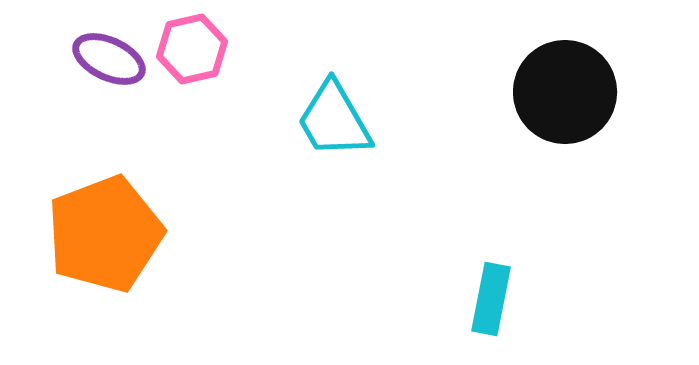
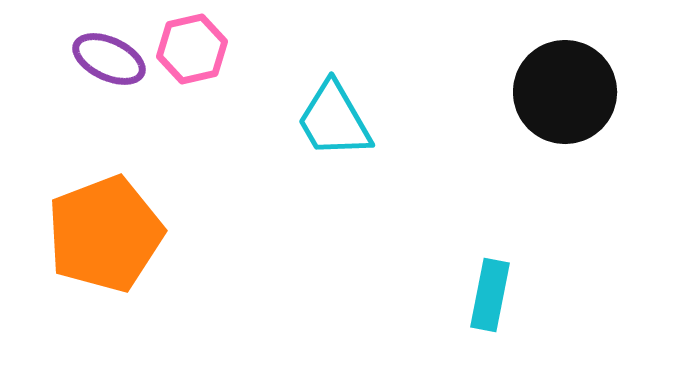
cyan rectangle: moved 1 px left, 4 px up
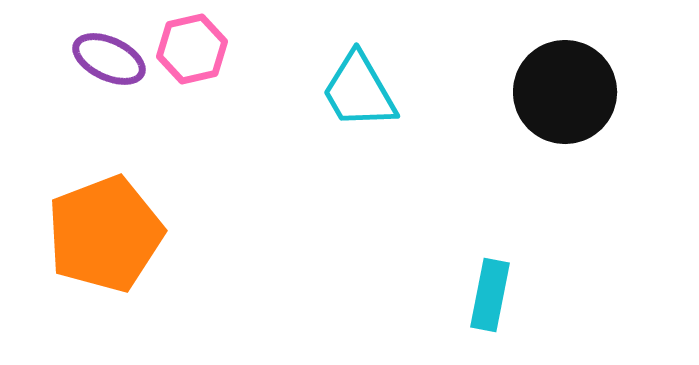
cyan trapezoid: moved 25 px right, 29 px up
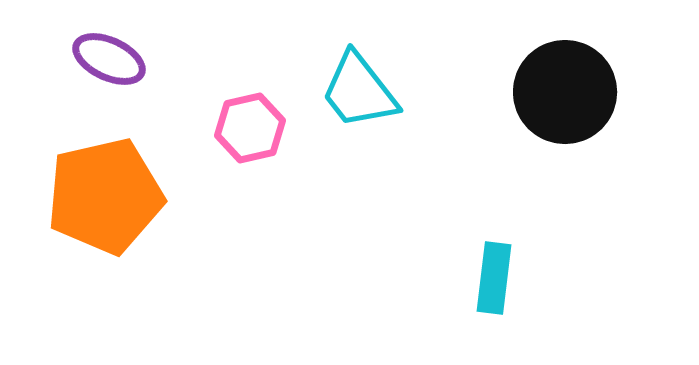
pink hexagon: moved 58 px right, 79 px down
cyan trapezoid: rotated 8 degrees counterclockwise
orange pentagon: moved 38 px up; rotated 8 degrees clockwise
cyan rectangle: moved 4 px right, 17 px up; rotated 4 degrees counterclockwise
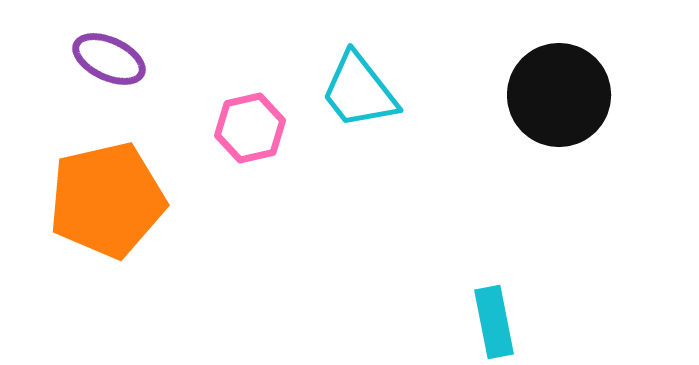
black circle: moved 6 px left, 3 px down
orange pentagon: moved 2 px right, 4 px down
cyan rectangle: moved 44 px down; rotated 18 degrees counterclockwise
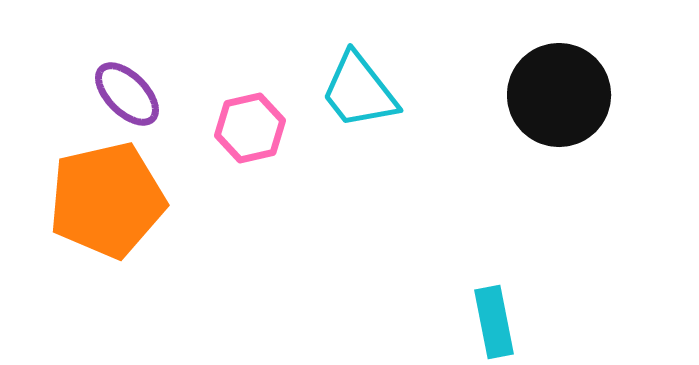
purple ellipse: moved 18 px right, 35 px down; rotated 20 degrees clockwise
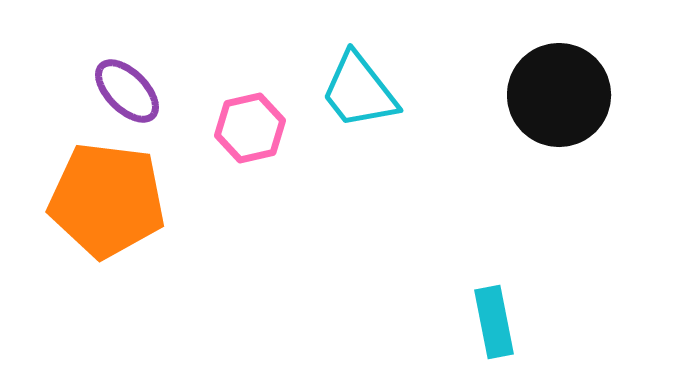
purple ellipse: moved 3 px up
orange pentagon: rotated 20 degrees clockwise
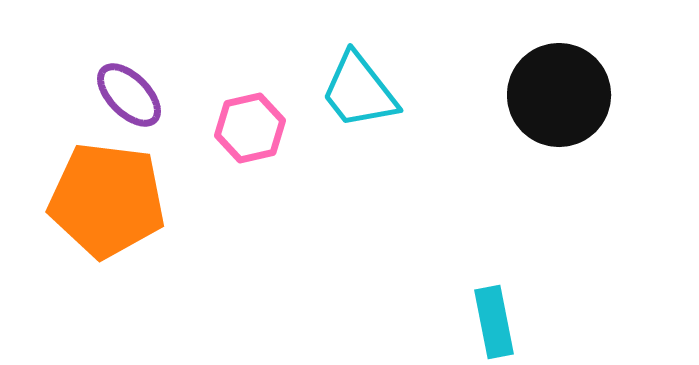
purple ellipse: moved 2 px right, 4 px down
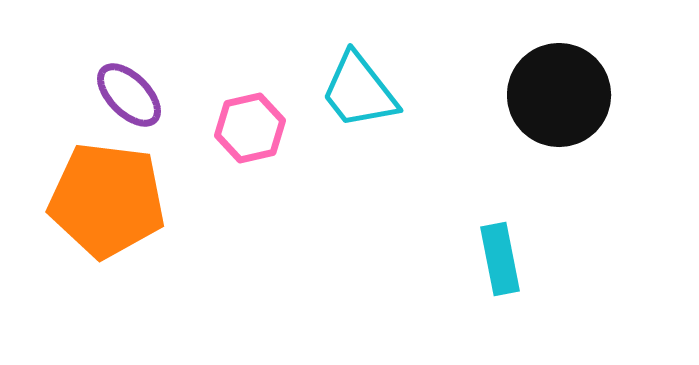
cyan rectangle: moved 6 px right, 63 px up
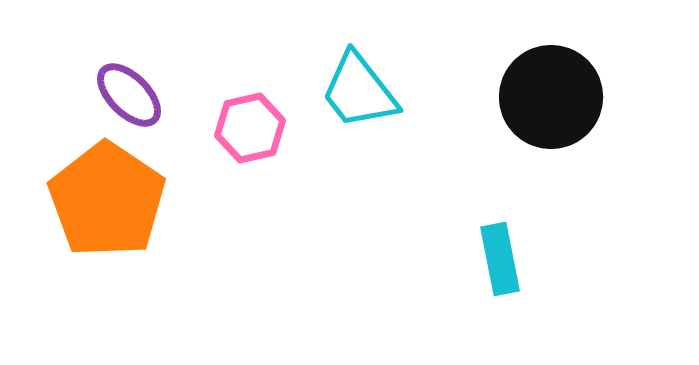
black circle: moved 8 px left, 2 px down
orange pentagon: rotated 27 degrees clockwise
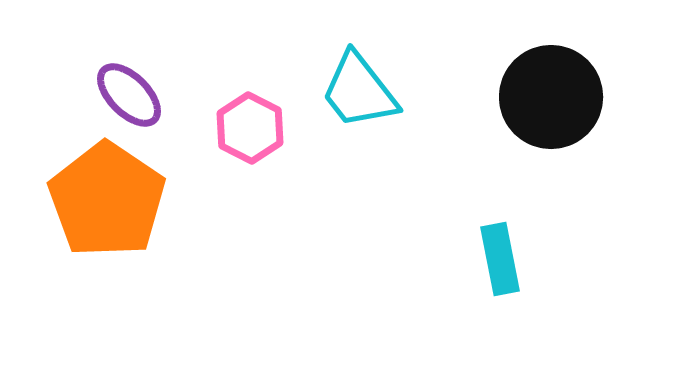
pink hexagon: rotated 20 degrees counterclockwise
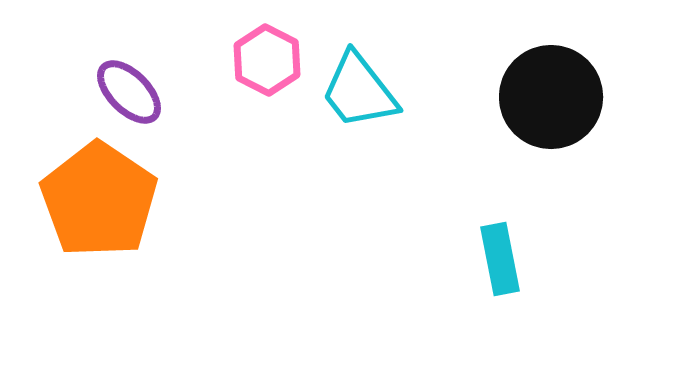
purple ellipse: moved 3 px up
pink hexagon: moved 17 px right, 68 px up
orange pentagon: moved 8 px left
